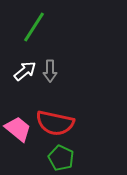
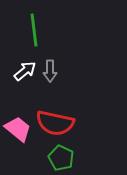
green line: moved 3 px down; rotated 40 degrees counterclockwise
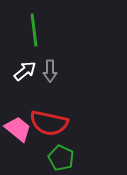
red semicircle: moved 6 px left
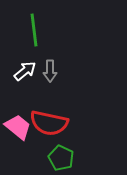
pink trapezoid: moved 2 px up
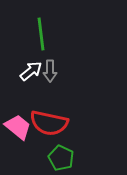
green line: moved 7 px right, 4 px down
white arrow: moved 6 px right
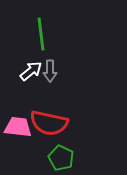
pink trapezoid: rotated 32 degrees counterclockwise
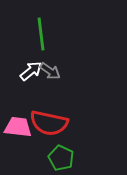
gray arrow: rotated 55 degrees counterclockwise
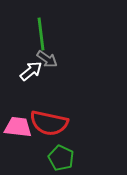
gray arrow: moved 3 px left, 12 px up
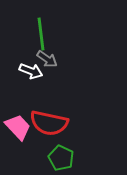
white arrow: rotated 60 degrees clockwise
pink trapezoid: rotated 40 degrees clockwise
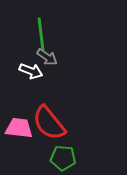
gray arrow: moved 2 px up
red semicircle: rotated 39 degrees clockwise
pink trapezoid: moved 1 px right, 1 px down; rotated 40 degrees counterclockwise
green pentagon: moved 2 px right; rotated 20 degrees counterclockwise
